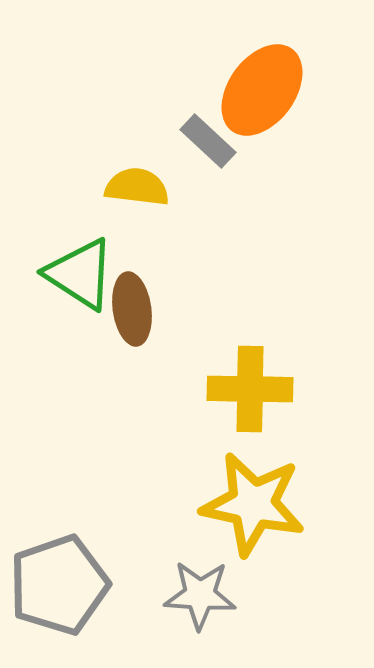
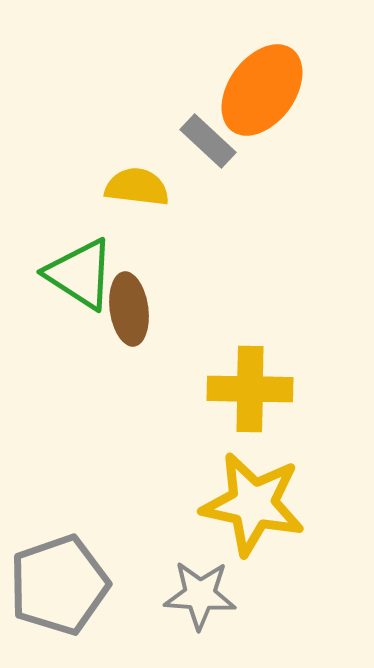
brown ellipse: moved 3 px left
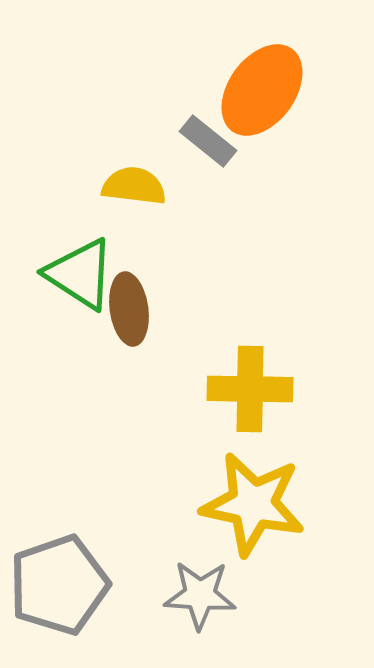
gray rectangle: rotated 4 degrees counterclockwise
yellow semicircle: moved 3 px left, 1 px up
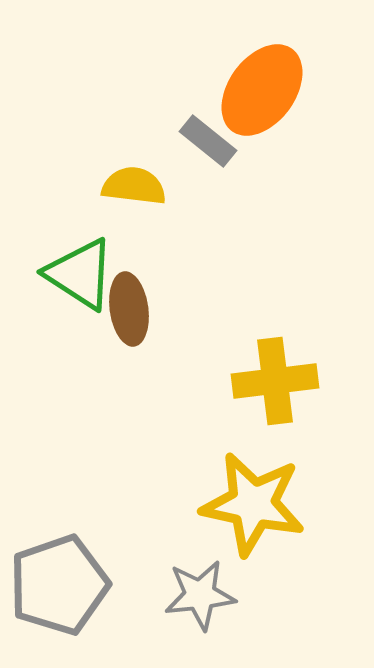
yellow cross: moved 25 px right, 8 px up; rotated 8 degrees counterclockwise
gray star: rotated 10 degrees counterclockwise
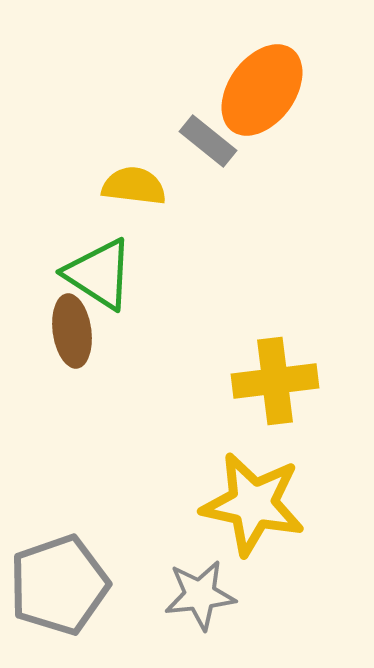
green triangle: moved 19 px right
brown ellipse: moved 57 px left, 22 px down
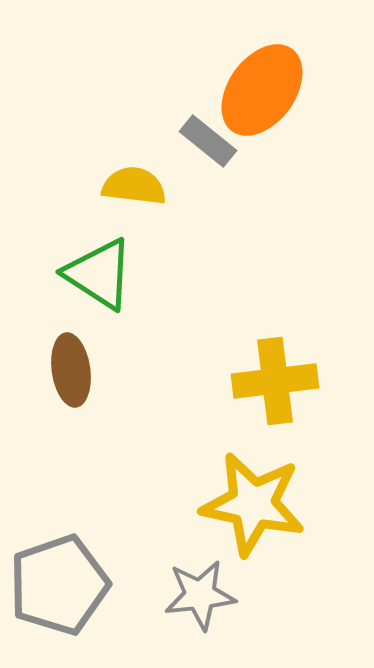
brown ellipse: moved 1 px left, 39 px down
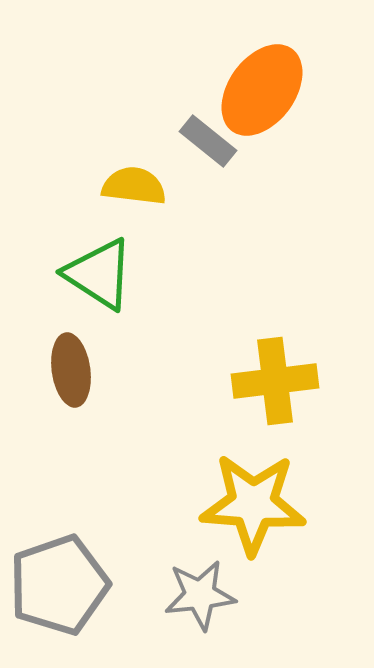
yellow star: rotated 8 degrees counterclockwise
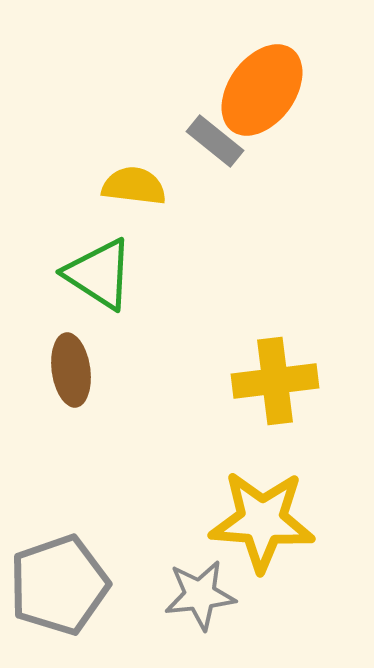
gray rectangle: moved 7 px right
yellow star: moved 9 px right, 17 px down
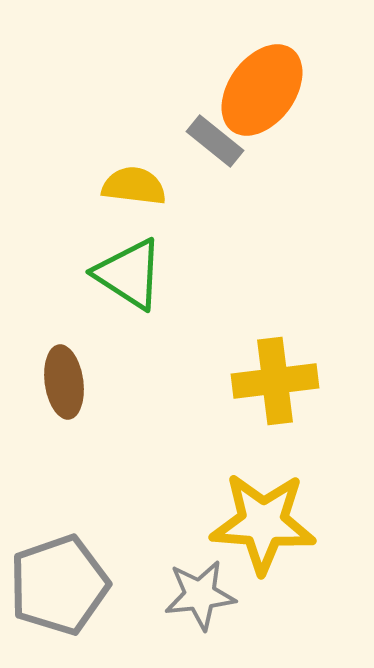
green triangle: moved 30 px right
brown ellipse: moved 7 px left, 12 px down
yellow star: moved 1 px right, 2 px down
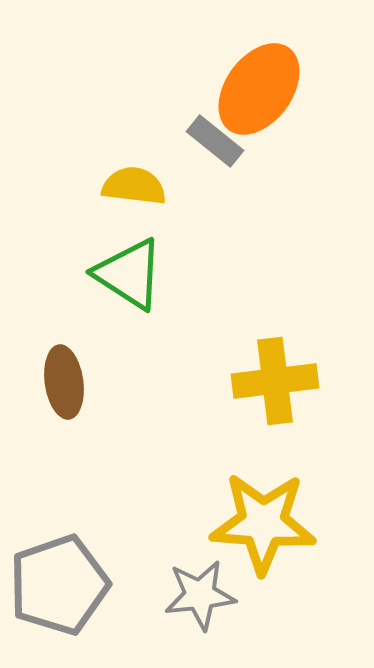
orange ellipse: moved 3 px left, 1 px up
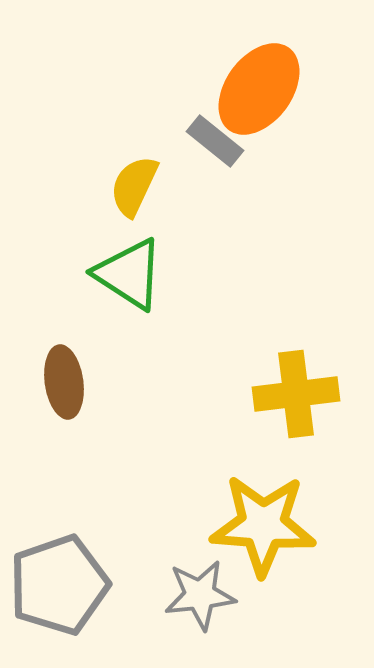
yellow semicircle: rotated 72 degrees counterclockwise
yellow cross: moved 21 px right, 13 px down
yellow star: moved 2 px down
